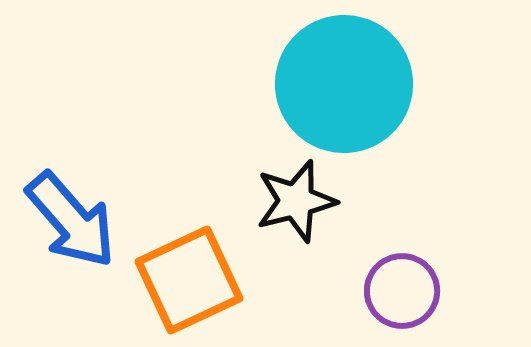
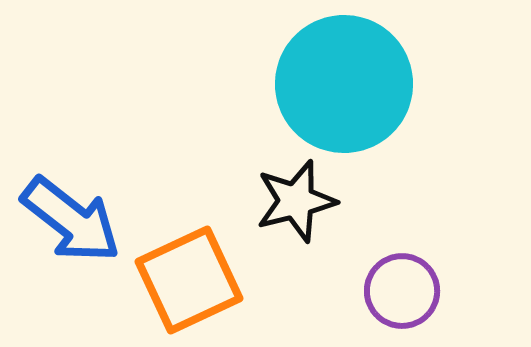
blue arrow: rotated 11 degrees counterclockwise
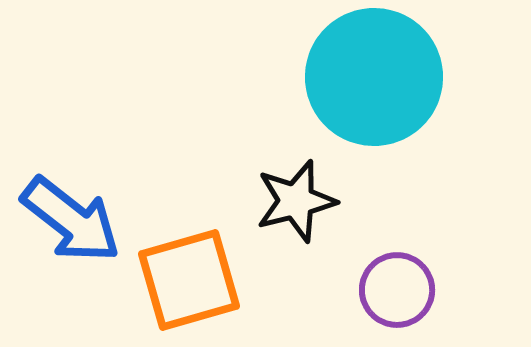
cyan circle: moved 30 px right, 7 px up
orange square: rotated 9 degrees clockwise
purple circle: moved 5 px left, 1 px up
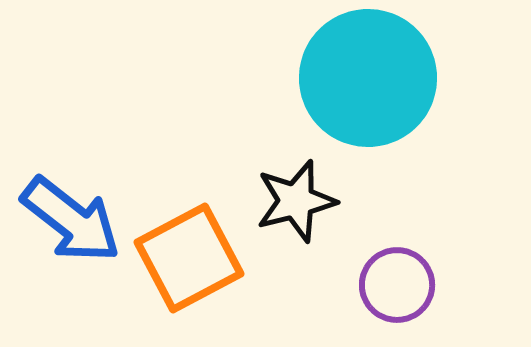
cyan circle: moved 6 px left, 1 px down
orange square: moved 22 px up; rotated 12 degrees counterclockwise
purple circle: moved 5 px up
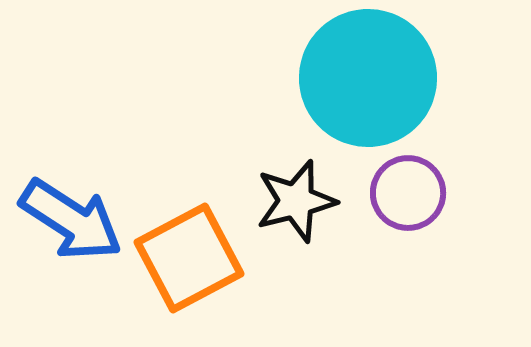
blue arrow: rotated 5 degrees counterclockwise
purple circle: moved 11 px right, 92 px up
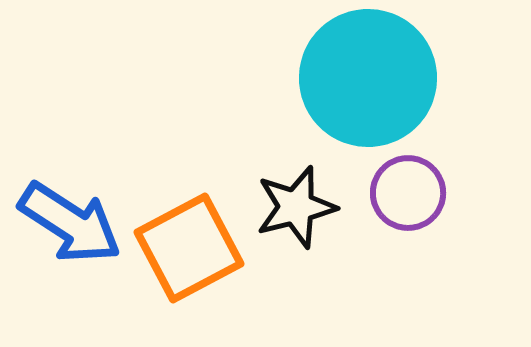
black star: moved 6 px down
blue arrow: moved 1 px left, 3 px down
orange square: moved 10 px up
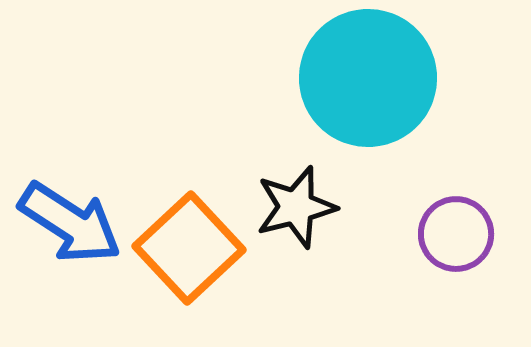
purple circle: moved 48 px right, 41 px down
orange square: rotated 15 degrees counterclockwise
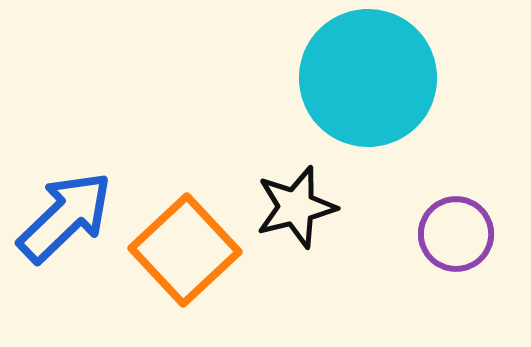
blue arrow: moved 5 px left, 6 px up; rotated 77 degrees counterclockwise
orange square: moved 4 px left, 2 px down
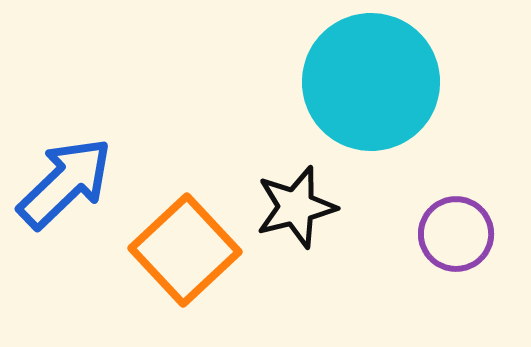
cyan circle: moved 3 px right, 4 px down
blue arrow: moved 34 px up
